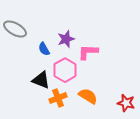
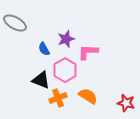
gray ellipse: moved 6 px up
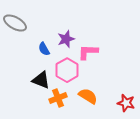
pink hexagon: moved 2 px right
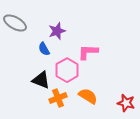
purple star: moved 9 px left, 8 px up
